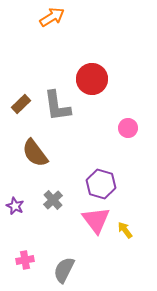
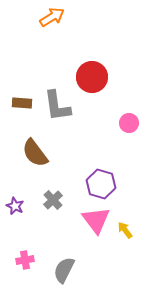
red circle: moved 2 px up
brown rectangle: moved 1 px right, 1 px up; rotated 48 degrees clockwise
pink circle: moved 1 px right, 5 px up
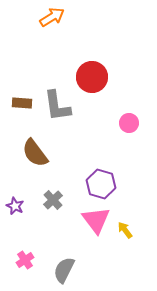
pink cross: rotated 24 degrees counterclockwise
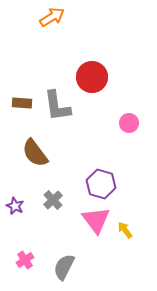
gray semicircle: moved 3 px up
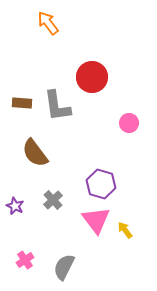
orange arrow: moved 4 px left, 6 px down; rotated 95 degrees counterclockwise
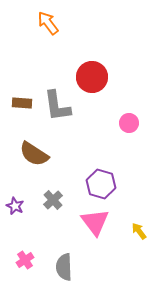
brown semicircle: moved 1 px left, 1 px down; rotated 20 degrees counterclockwise
pink triangle: moved 1 px left, 2 px down
yellow arrow: moved 14 px right, 1 px down
gray semicircle: rotated 28 degrees counterclockwise
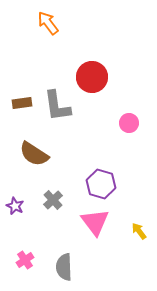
brown rectangle: rotated 12 degrees counterclockwise
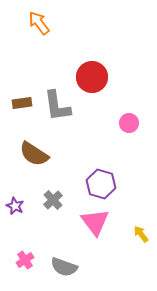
orange arrow: moved 9 px left
yellow arrow: moved 2 px right, 3 px down
gray semicircle: rotated 68 degrees counterclockwise
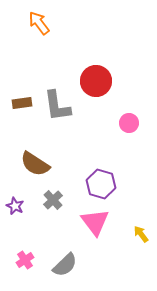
red circle: moved 4 px right, 4 px down
brown semicircle: moved 1 px right, 10 px down
gray semicircle: moved 1 px right, 2 px up; rotated 64 degrees counterclockwise
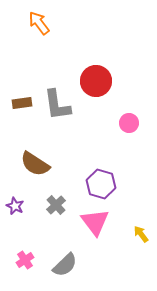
gray L-shape: moved 1 px up
gray cross: moved 3 px right, 5 px down
